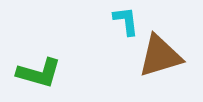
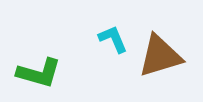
cyan L-shape: moved 13 px left, 18 px down; rotated 16 degrees counterclockwise
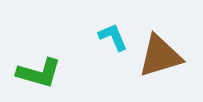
cyan L-shape: moved 2 px up
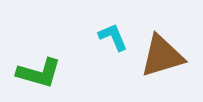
brown triangle: moved 2 px right
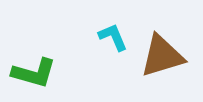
green L-shape: moved 5 px left
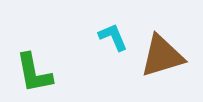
green L-shape: rotated 63 degrees clockwise
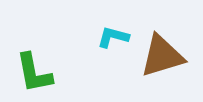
cyan L-shape: rotated 52 degrees counterclockwise
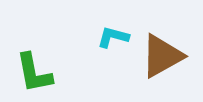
brown triangle: rotated 12 degrees counterclockwise
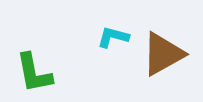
brown triangle: moved 1 px right, 2 px up
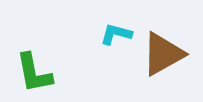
cyan L-shape: moved 3 px right, 3 px up
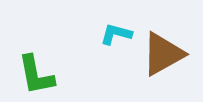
green L-shape: moved 2 px right, 2 px down
